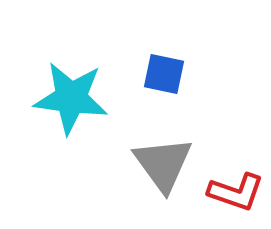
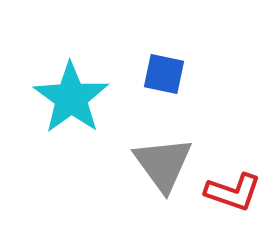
cyan star: rotated 28 degrees clockwise
red L-shape: moved 3 px left
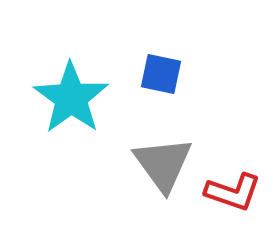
blue square: moved 3 px left
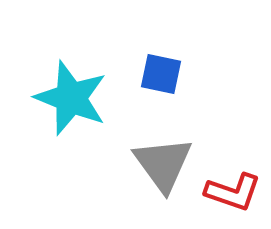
cyan star: rotated 14 degrees counterclockwise
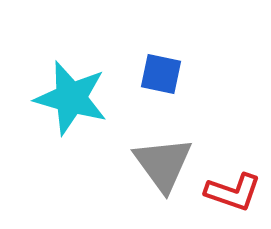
cyan star: rotated 6 degrees counterclockwise
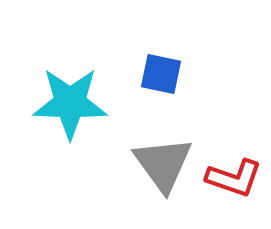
cyan star: moved 1 px left, 5 px down; rotated 14 degrees counterclockwise
red L-shape: moved 1 px right, 14 px up
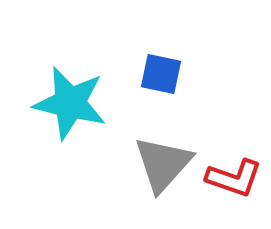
cyan star: rotated 12 degrees clockwise
gray triangle: rotated 18 degrees clockwise
